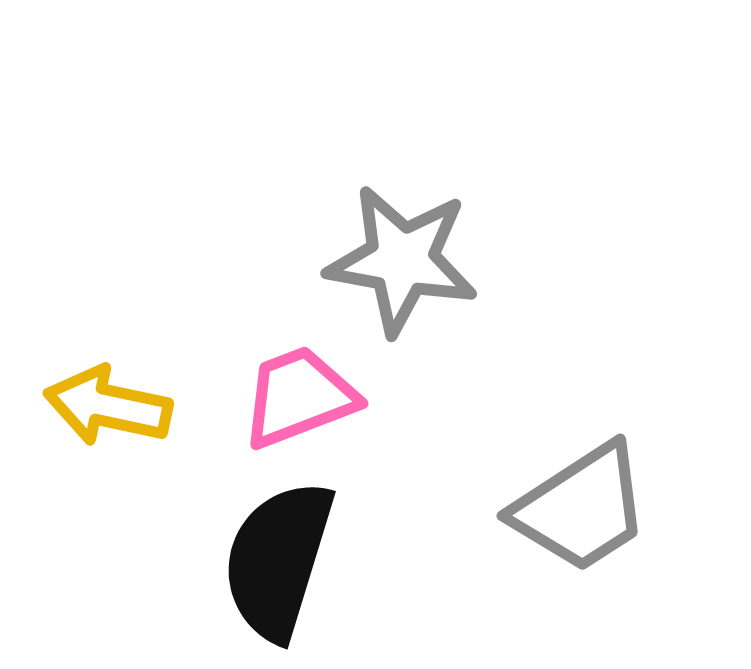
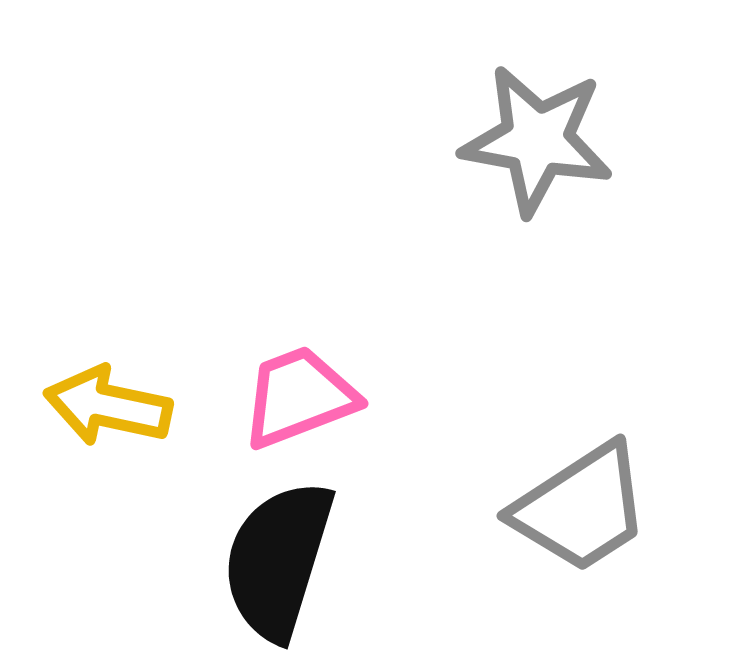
gray star: moved 135 px right, 120 px up
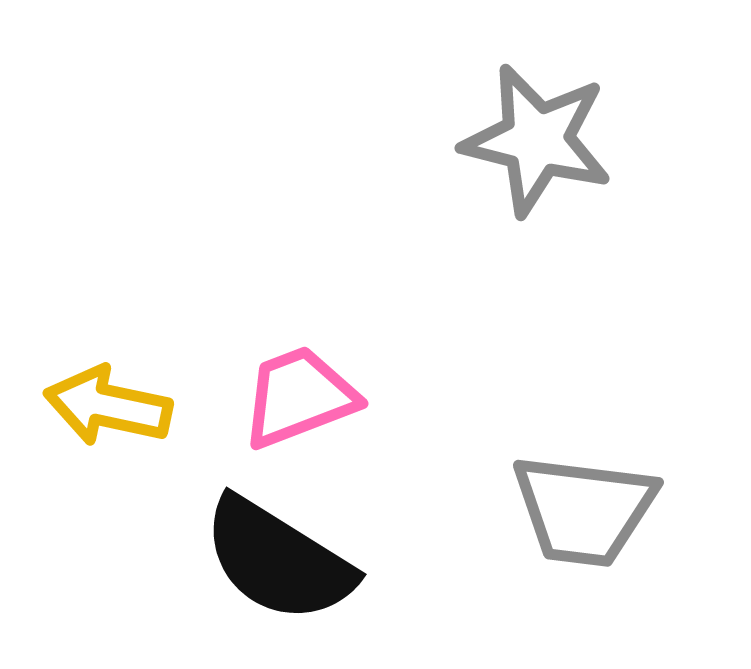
gray star: rotated 4 degrees clockwise
gray trapezoid: moved 3 px right, 2 px down; rotated 40 degrees clockwise
black semicircle: rotated 75 degrees counterclockwise
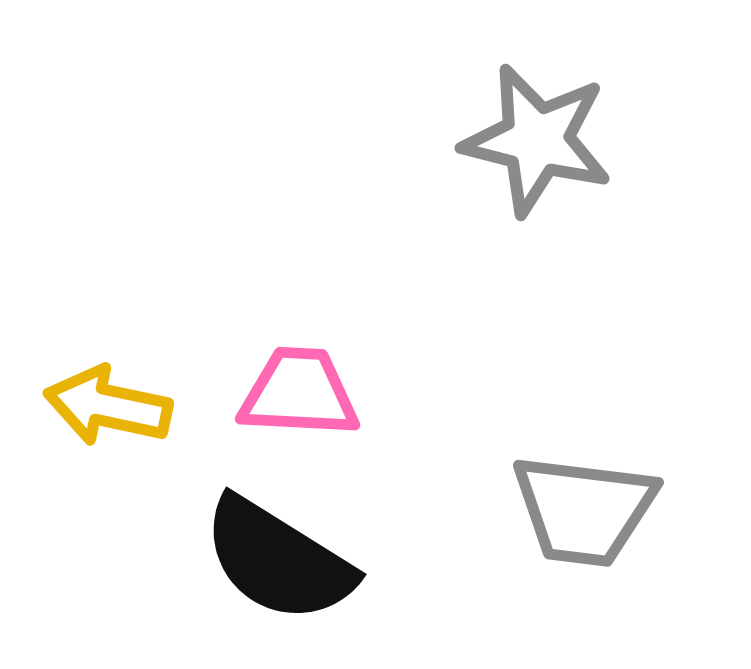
pink trapezoid: moved 4 px up; rotated 24 degrees clockwise
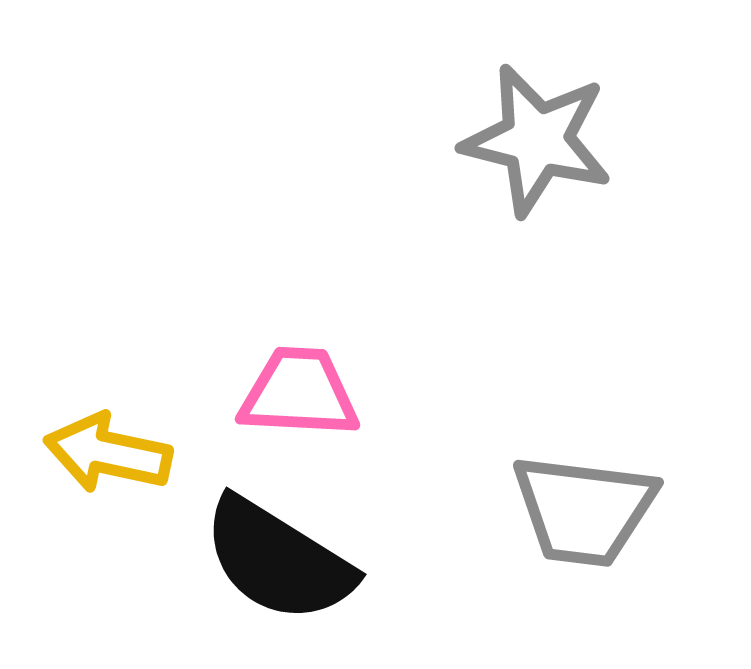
yellow arrow: moved 47 px down
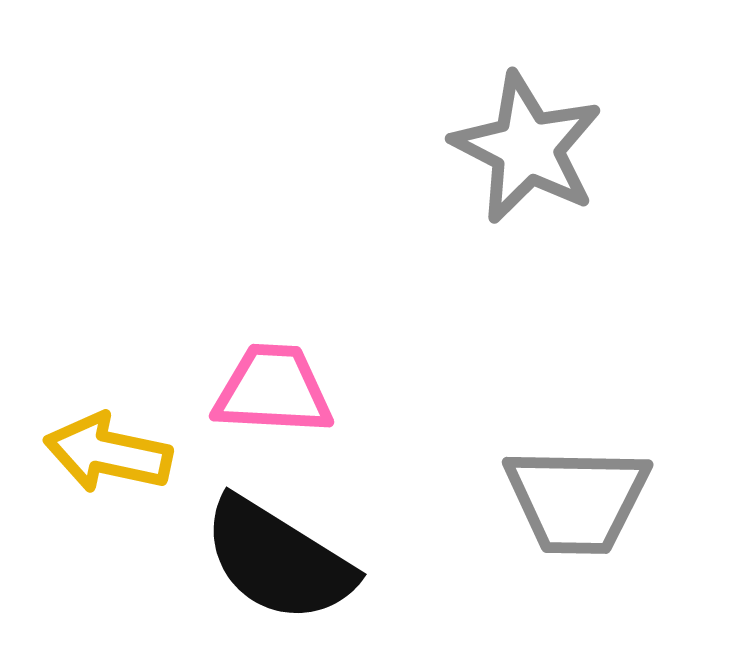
gray star: moved 10 px left, 8 px down; rotated 13 degrees clockwise
pink trapezoid: moved 26 px left, 3 px up
gray trapezoid: moved 7 px left, 10 px up; rotated 6 degrees counterclockwise
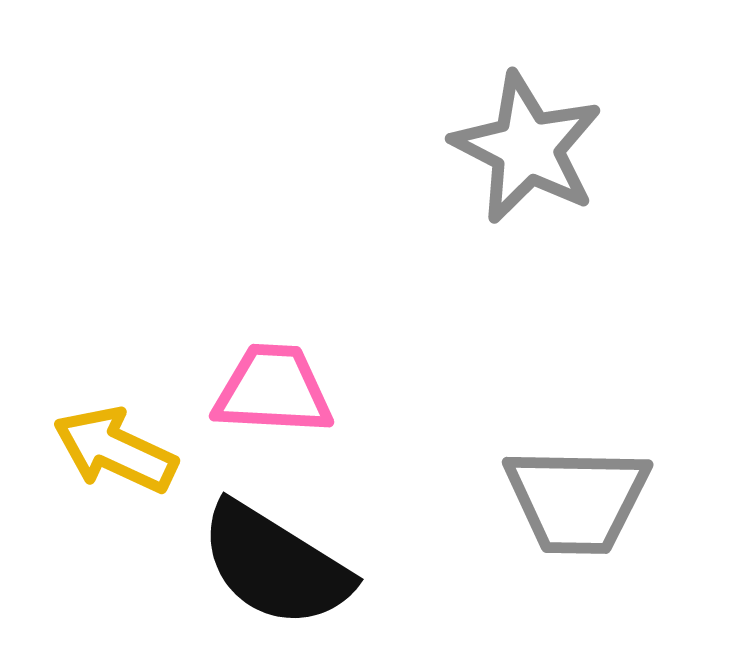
yellow arrow: moved 7 px right, 3 px up; rotated 13 degrees clockwise
black semicircle: moved 3 px left, 5 px down
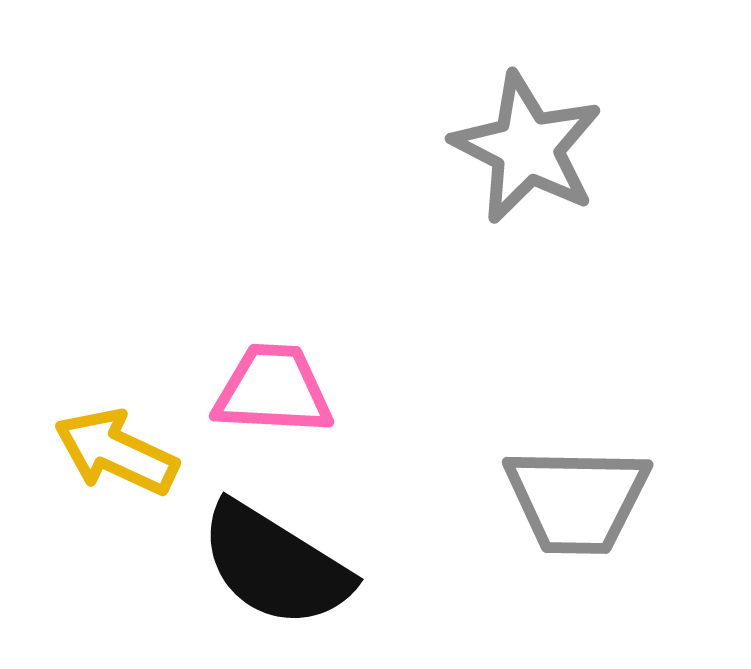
yellow arrow: moved 1 px right, 2 px down
